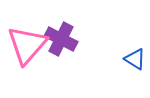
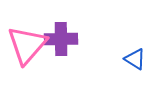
purple cross: rotated 28 degrees counterclockwise
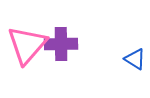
purple cross: moved 5 px down
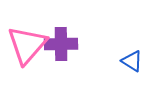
blue triangle: moved 3 px left, 2 px down
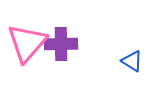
pink triangle: moved 2 px up
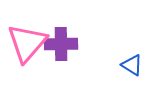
blue triangle: moved 4 px down
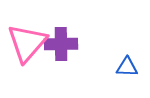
blue triangle: moved 5 px left, 2 px down; rotated 30 degrees counterclockwise
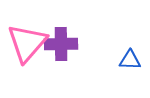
blue triangle: moved 3 px right, 7 px up
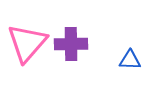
purple cross: moved 10 px right
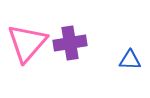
purple cross: moved 1 px left, 1 px up; rotated 8 degrees counterclockwise
